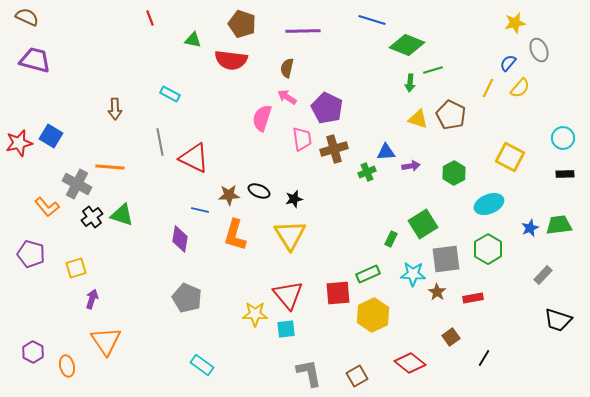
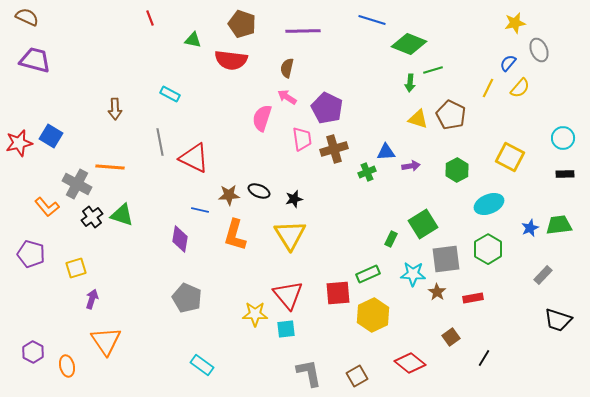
green diamond at (407, 45): moved 2 px right, 1 px up
green hexagon at (454, 173): moved 3 px right, 3 px up
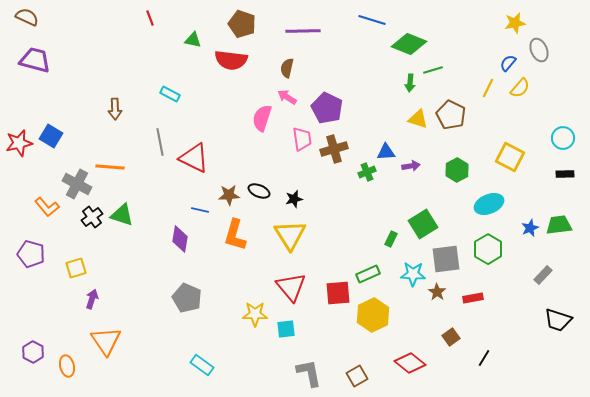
red triangle at (288, 295): moved 3 px right, 8 px up
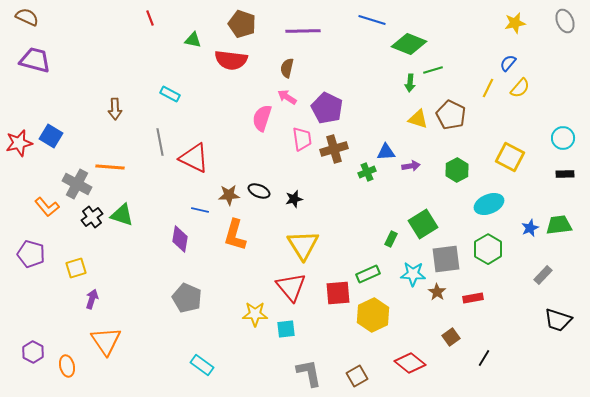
gray ellipse at (539, 50): moved 26 px right, 29 px up
yellow triangle at (290, 235): moved 13 px right, 10 px down
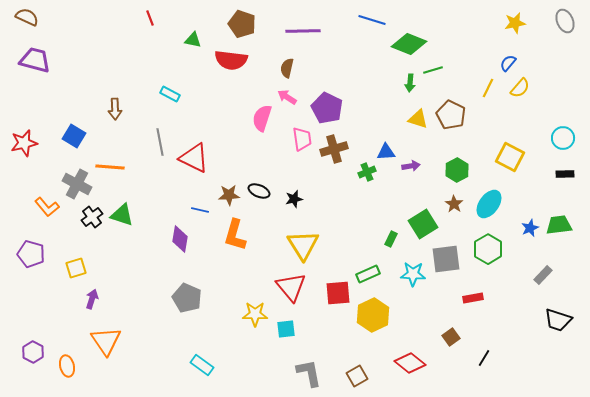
blue square at (51, 136): moved 23 px right
red star at (19, 143): moved 5 px right
cyan ellipse at (489, 204): rotated 32 degrees counterclockwise
brown star at (437, 292): moved 17 px right, 88 px up
